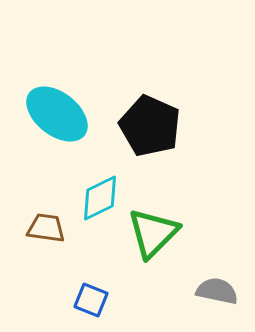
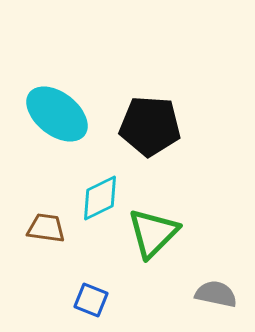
black pentagon: rotated 20 degrees counterclockwise
gray semicircle: moved 1 px left, 3 px down
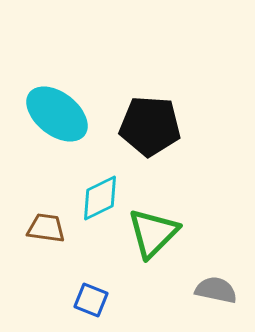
gray semicircle: moved 4 px up
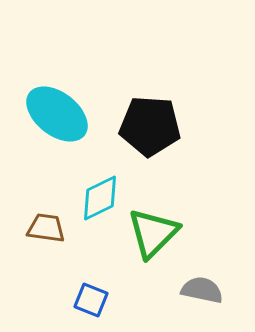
gray semicircle: moved 14 px left
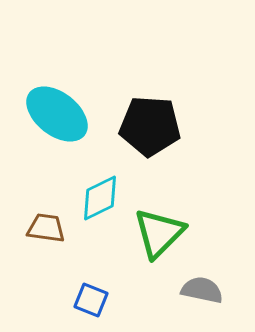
green triangle: moved 6 px right
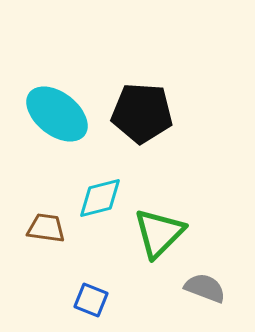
black pentagon: moved 8 px left, 13 px up
cyan diamond: rotated 12 degrees clockwise
gray semicircle: moved 3 px right, 2 px up; rotated 9 degrees clockwise
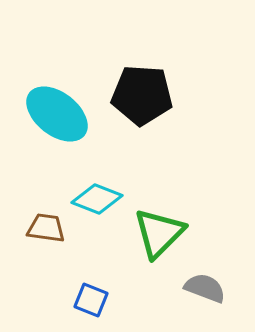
black pentagon: moved 18 px up
cyan diamond: moved 3 px left, 1 px down; rotated 36 degrees clockwise
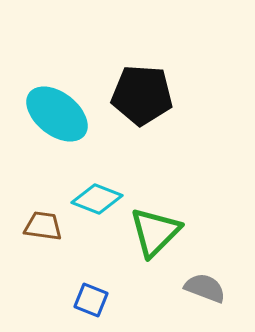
brown trapezoid: moved 3 px left, 2 px up
green triangle: moved 4 px left, 1 px up
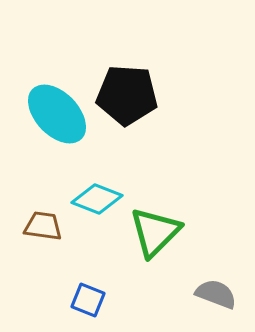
black pentagon: moved 15 px left
cyan ellipse: rotated 8 degrees clockwise
gray semicircle: moved 11 px right, 6 px down
blue square: moved 3 px left
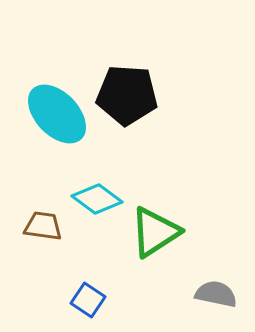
cyan diamond: rotated 15 degrees clockwise
green triangle: rotated 12 degrees clockwise
gray semicircle: rotated 9 degrees counterclockwise
blue square: rotated 12 degrees clockwise
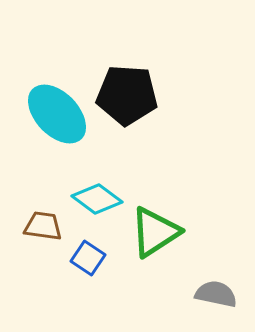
blue square: moved 42 px up
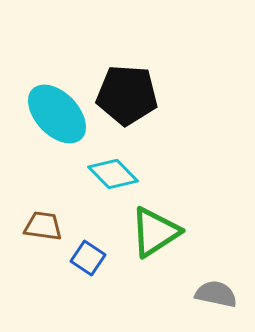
cyan diamond: moved 16 px right, 25 px up; rotated 9 degrees clockwise
